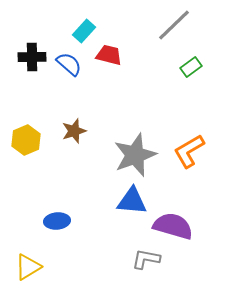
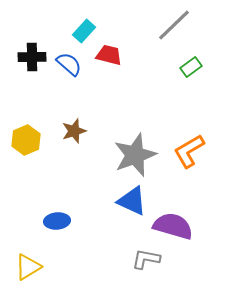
blue triangle: rotated 20 degrees clockwise
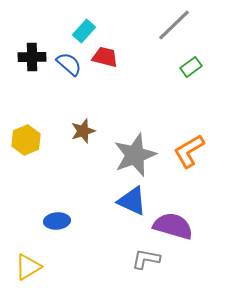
red trapezoid: moved 4 px left, 2 px down
brown star: moved 9 px right
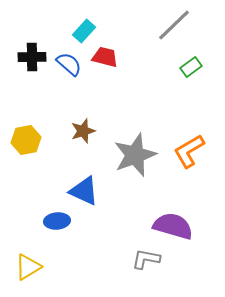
yellow hexagon: rotated 12 degrees clockwise
blue triangle: moved 48 px left, 10 px up
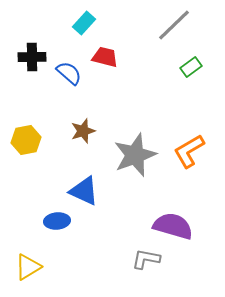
cyan rectangle: moved 8 px up
blue semicircle: moved 9 px down
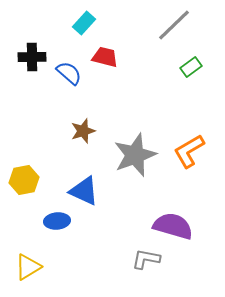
yellow hexagon: moved 2 px left, 40 px down
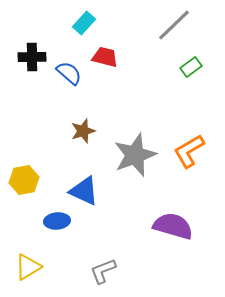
gray L-shape: moved 43 px left, 12 px down; rotated 32 degrees counterclockwise
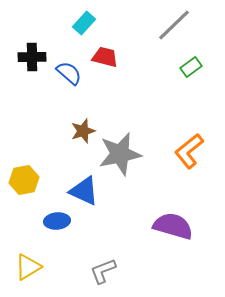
orange L-shape: rotated 9 degrees counterclockwise
gray star: moved 15 px left, 1 px up; rotated 9 degrees clockwise
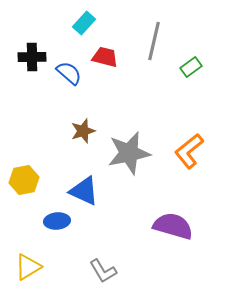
gray line: moved 20 px left, 16 px down; rotated 33 degrees counterclockwise
gray star: moved 9 px right, 1 px up
gray L-shape: rotated 100 degrees counterclockwise
